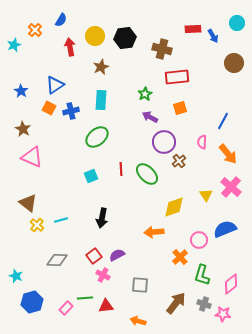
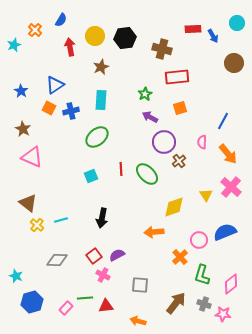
blue semicircle at (225, 229): moved 3 px down
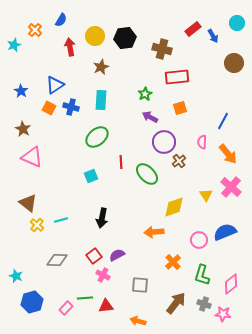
red rectangle at (193, 29): rotated 35 degrees counterclockwise
blue cross at (71, 111): moved 4 px up; rotated 28 degrees clockwise
red line at (121, 169): moved 7 px up
orange cross at (180, 257): moved 7 px left, 5 px down
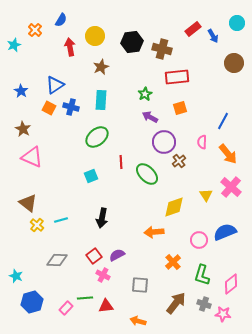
black hexagon at (125, 38): moved 7 px right, 4 px down
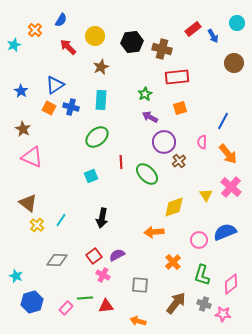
red arrow at (70, 47): moved 2 px left; rotated 36 degrees counterclockwise
cyan line at (61, 220): rotated 40 degrees counterclockwise
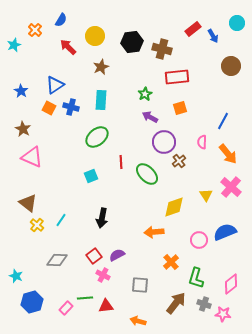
brown circle at (234, 63): moved 3 px left, 3 px down
orange cross at (173, 262): moved 2 px left
green L-shape at (202, 275): moved 6 px left, 3 px down
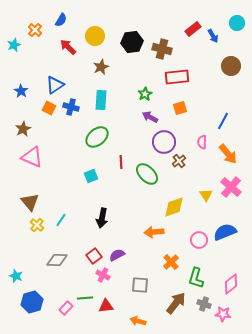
brown star at (23, 129): rotated 14 degrees clockwise
brown triangle at (28, 203): moved 2 px right, 1 px up; rotated 12 degrees clockwise
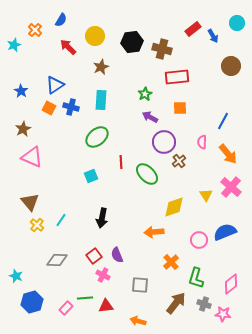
orange square at (180, 108): rotated 16 degrees clockwise
purple semicircle at (117, 255): rotated 84 degrees counterclockwise
